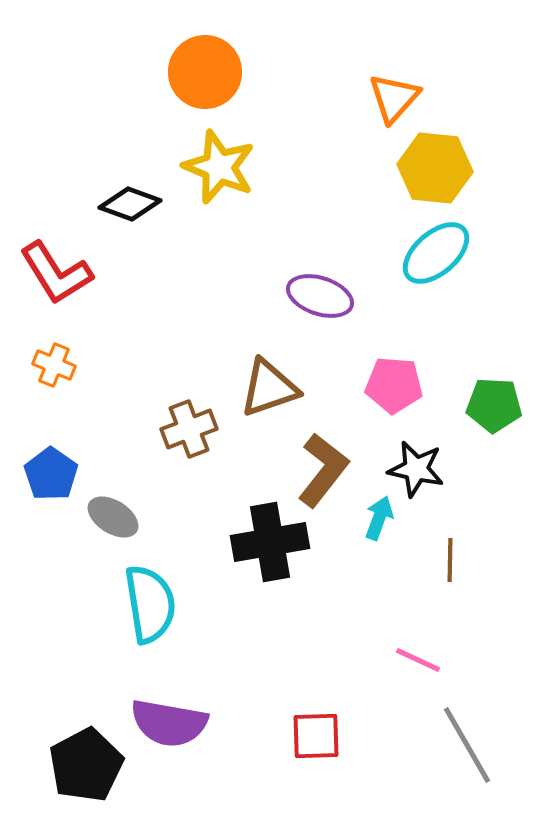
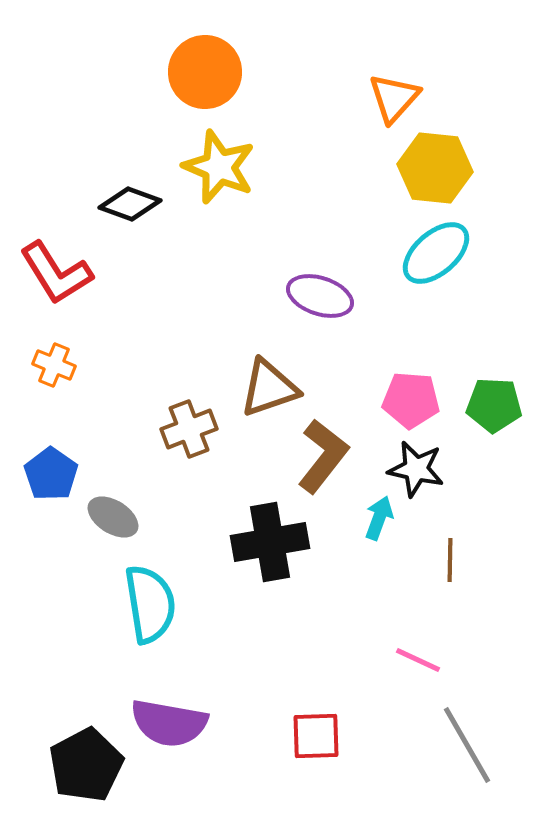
pink pentagon: moved 17 px right, 15 px down
brown L-shape: moved 14 px up
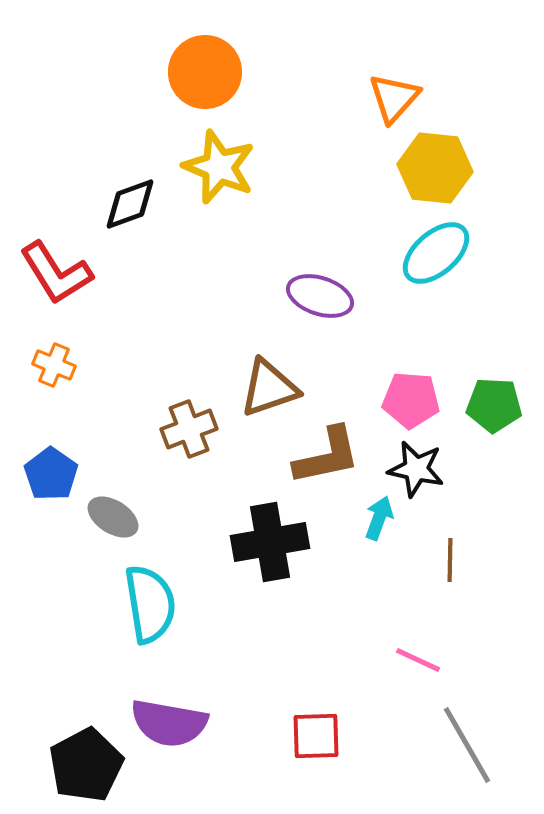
black diamond: rotated 40 degrees counterclockwise
brown L-shape: moved 4 px right; rotated 40 degrees clockwise
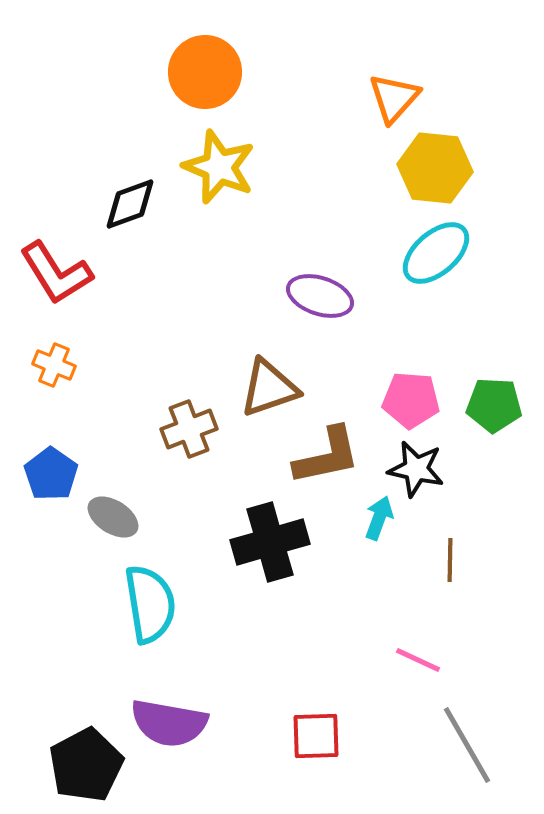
black cross: rotated 6 degrees counterclockwise
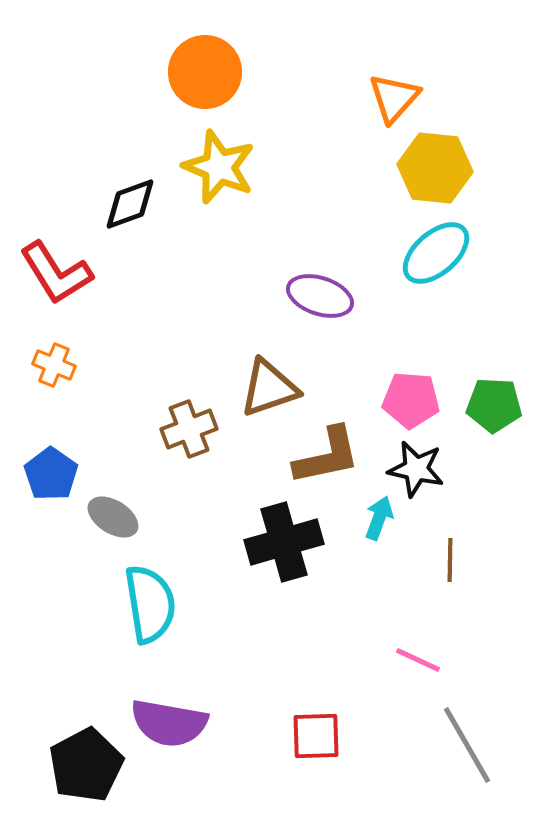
black cross: moved 14 px right
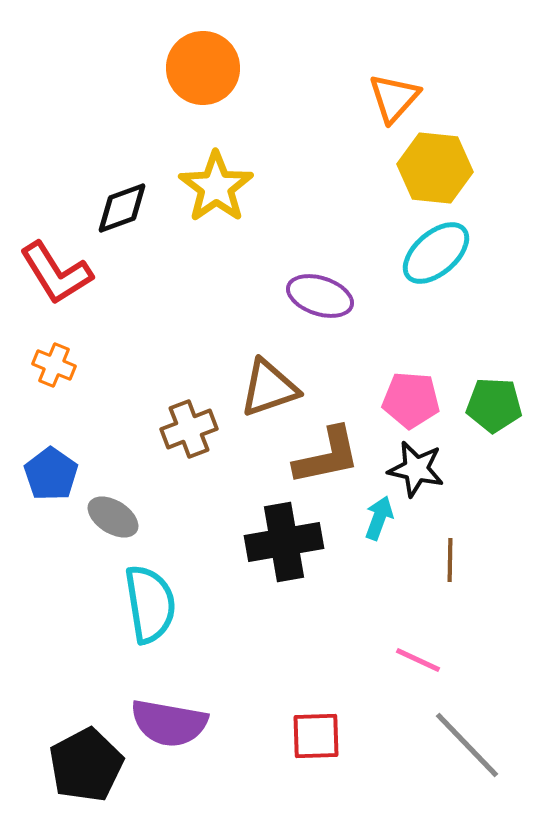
orange circle: moved 2 px left, 4 px up
yellow star: moved 3 px left, 20 px down; rotated 14 degrees clockwise
black diamond: moved 8 px left, 4 px down
black cross: rotated 6 degrees clockwise
gray line: rotated 14 degrees counterclockwise
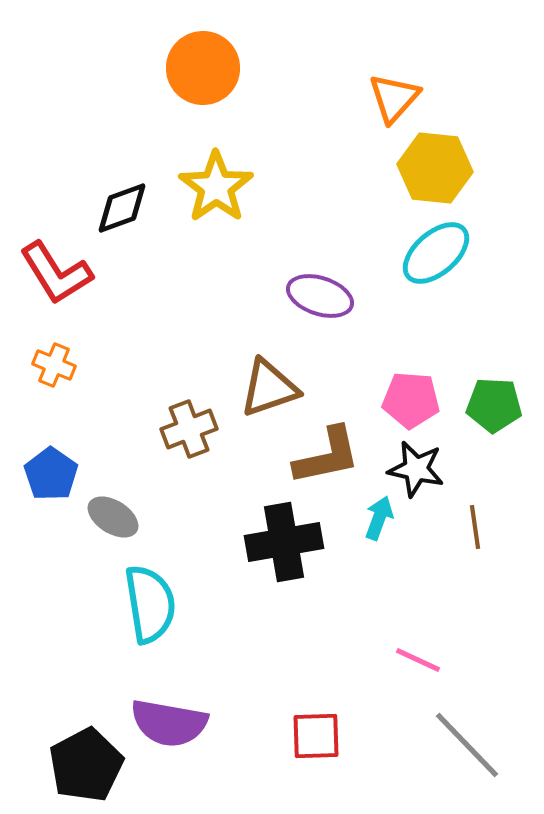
brown line: moved 25 px right, 33 px up; rotated 9 degrees counterclockwise
